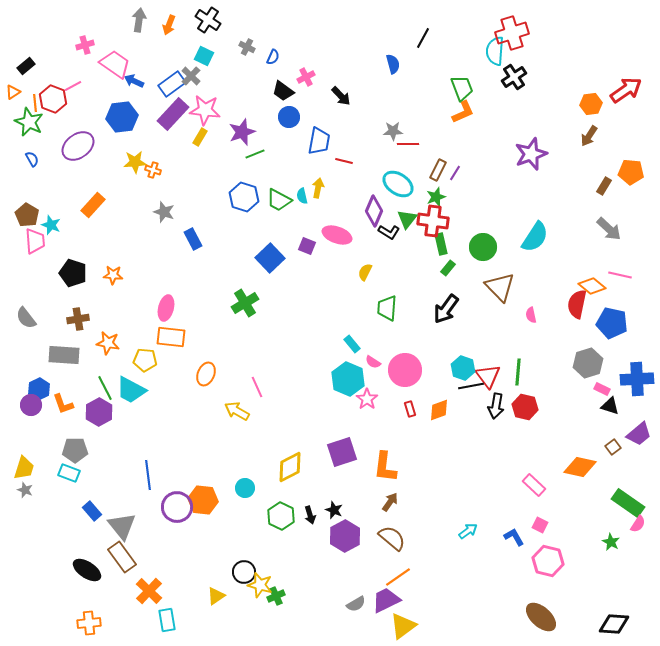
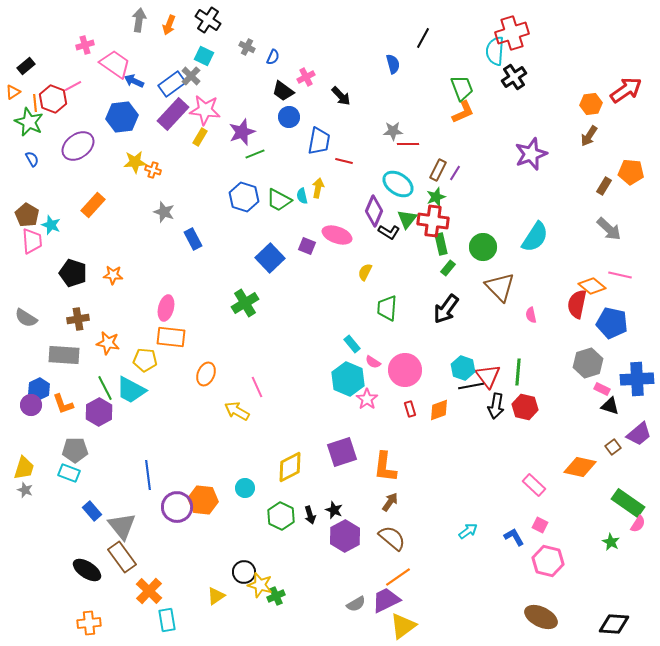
pink trapezoid at (35, 241): moved 3 px left
gray semicircle at (26, 318): rotated 20 degrees counterclockwise
brown ellipse at (541, 617): rotated 16 degrees counterclockwise
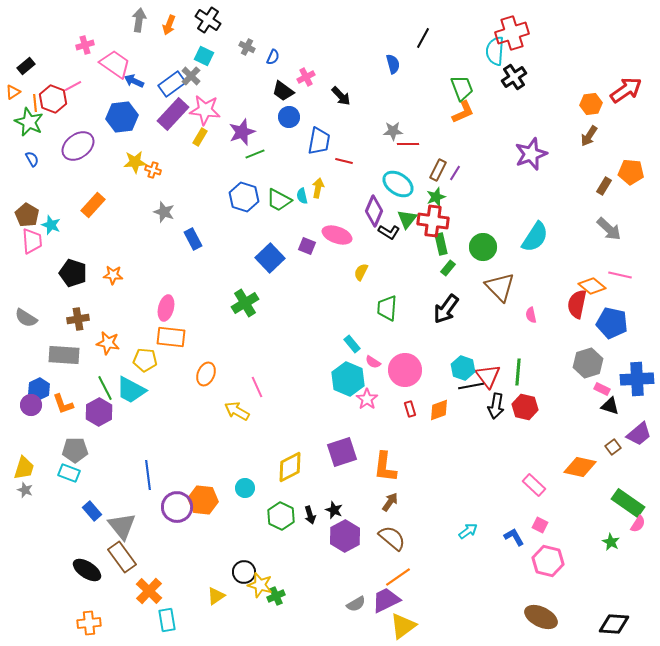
yellow semicircle at (365, 272): moved 4 px left
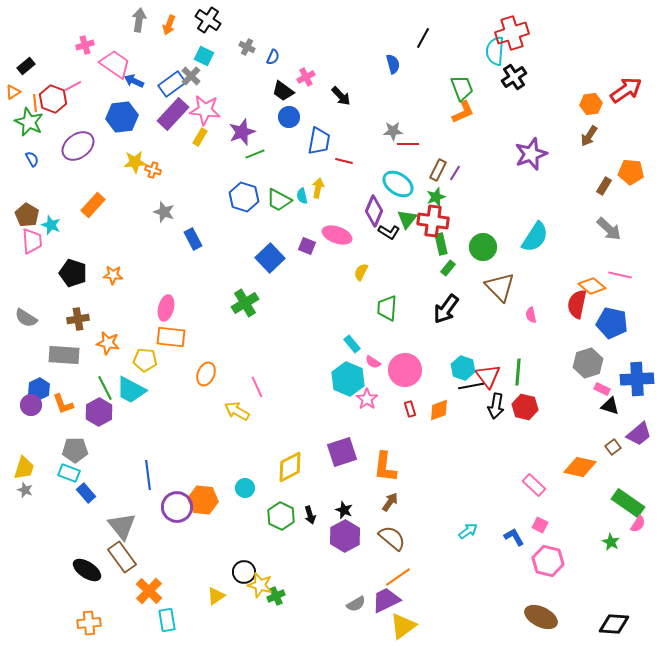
black star at (334, 510): moved 10 px right
blue rectangle at (92, 511): moved 6 px left, 18 px up
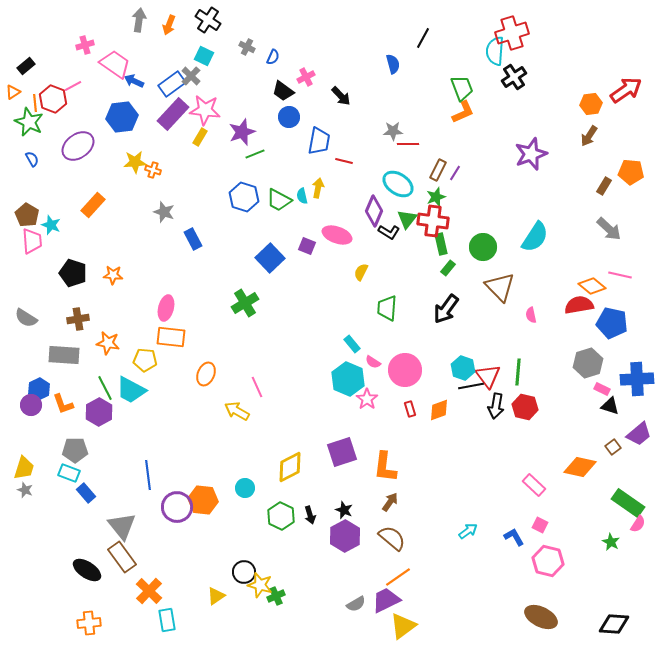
red semicircle at (577, 304): moved 2 px right, 1 px down; rotated 68 degrees clockwise
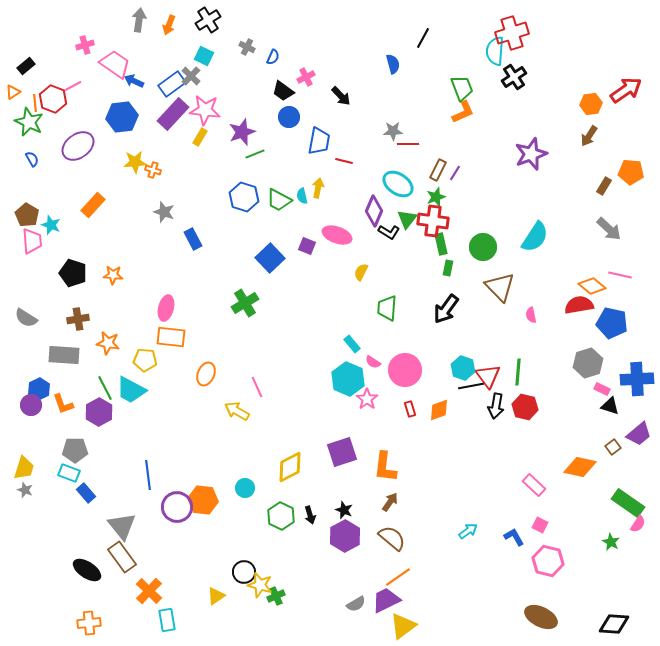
black cross at (208, 20): rotated 25 degrees clockwise
green rectangle at (448, 268): rotated 28 degrees counterclockwise
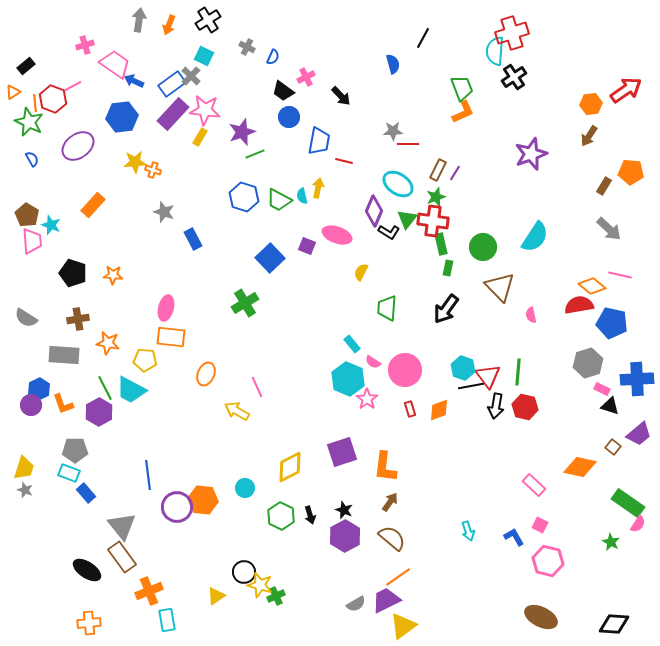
brown square at (613, 447): rotated 14 degrees counterclockwise
cyan arrow at (468, 531): rotated 108 degrees clockwise
orange cross at (149, 591): rotated 24 degrees clockwise
